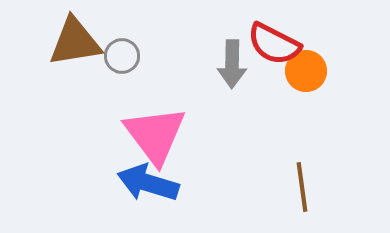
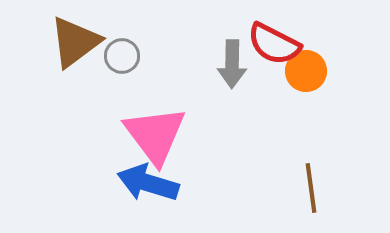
brown triangle: rotated 28 degrees counterclockwise
brown line: moved 9 px right, 1 px down
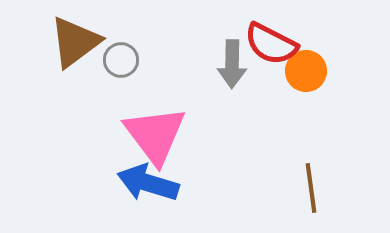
red semicircle: moved 3 px left
gray circle: moved 1 px left, 4 px down
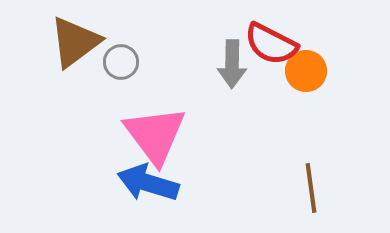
gray circle: moved 2 px down
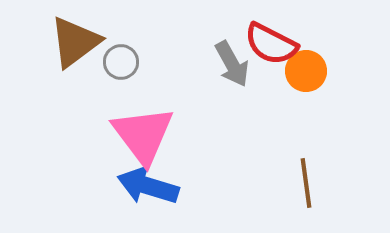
gray arrow: rotated 30 degrees counterclockwise
pink triangle: moved 12 px left
blue arrow: moved 3 px down
brown line: moved 5 px left, 5 px up
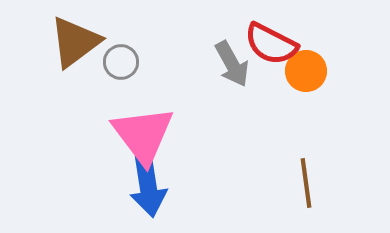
blue arrow: rotated 116 degrees counterclockwise
